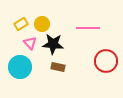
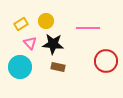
yellow circle: moved 4 px right, 3 px up
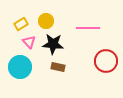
pink triangle: moved 1 px left, 1 px up
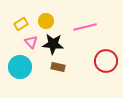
pink line: moved 3 px left, 1 px up; rotated 15 degrees counterclockwise
pink triangle: moved 2 px right
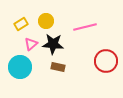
pink triangle: moved 2 px down; rotated 32 degrees clockwise
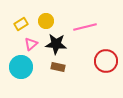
black star: moved 3 px right
cyan circle: moved 1 px right
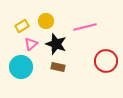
yellow rectangle: moved 1 px right, 2 px down
black star: rotated 15 degrees clockwise
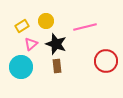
brown rectangle: moved 1 px left, 1 px up; rotated 72 degrees clockwise
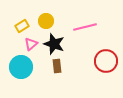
black star: moved 2 px left
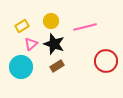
yellow circle: moved 5 px right
brown rectangle: rotated 64 degrees clockwise
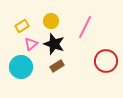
pink line: rotated 50 degrees counterclockwise
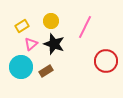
brown rectangle: moved 11 px left, 5 px down
